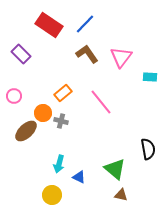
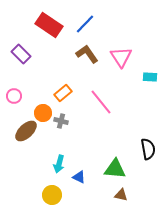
pink triangle: rotated 10 degrees counterclockwise
green triangle: rotated 35 degrees counterclockwise
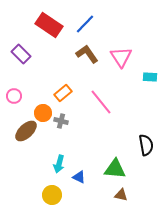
black semicircle: moved 2 px left, 4 px up
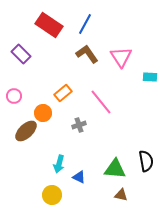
blue line: rotated 15 degrees counterclockwise
gray cross: moved 18 px right, 4 px down; rotated 32 degrees counterclockwise
black semicircle: moved 16 px down
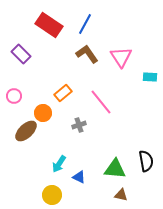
cyan arrow: rotated 18 degrees clockwise
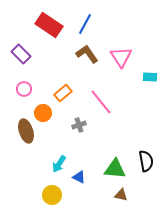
pink circle: moved 10 px right, 7 px up
brown ellipse: rotated 65 degrees counterclockwise
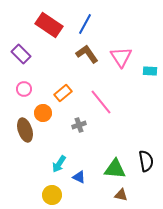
cyan rectangle: moved 6 px up
brown ellipse: moved 1 px left, 1 px up
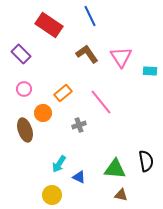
blue line: moved 5 px right, 8 px up; rotated 55 degrees counterclockwise
